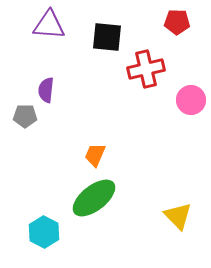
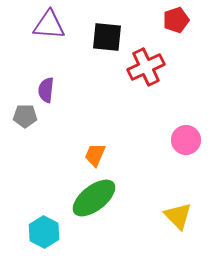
red pentagon: moved 1 px left, 2 px up; rotated 20 degrees counterclockwise
red cross: moved 2 px up; rotated 12 degrees counterclockwise
pink circle: moved 5 px left, 40 px down
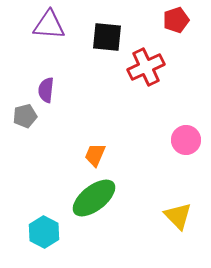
gray pentagon: rotated 15 degrees counterclockwise
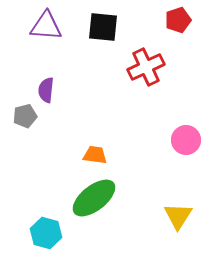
red pentagon: moved 2 px right
purple triangle: moved 3 px left, 1 px down
black square: moved 4 px left, 10 px up
orange trapezoid: rotated 75 degrees clockwise
yellow triangle: rotated 16 degrees clockwise
cyan hexagon: moved 2 px right, 1 px down; rotated 12 degrees counterclockwise
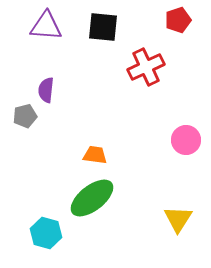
green ellipse: moved 2 px left
yellow triangle: moved 3 px down
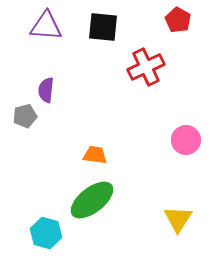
red pentagon: rotated 25 degrees counterclockwise
green ellipse: moved 2 px down
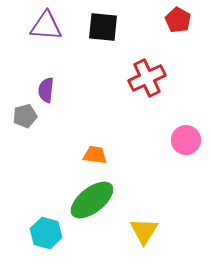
red cross: moved 1 px right, 11 px down
yellow triangle: moved 34 px left, 12 px down
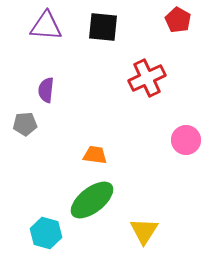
gray pentagon: moved 8 px down; rotated 10 degrees clockwise
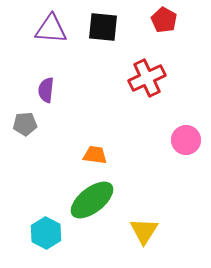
red pentagon: moved 14 px left
purple triangle: moved 5 px right, 3 px down
cyan hexagon: rotated 12 degrees clockwise
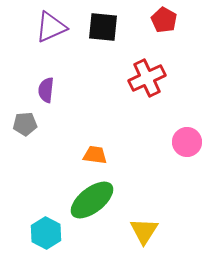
purple triangle: moved 2 px up; rotated 28 degrees counterclockwise
pink circle: moved 1 px right, 2 px down
